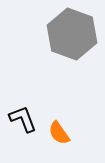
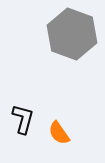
black L-shape: rotated 36 degrees clockwise
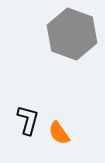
black L-shape: moved 5 px right, 1 px down
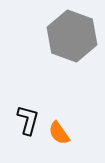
gray hexagon: moved 2 px down
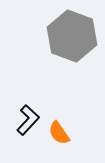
black L-shape: rotated 28 degrees clockwise
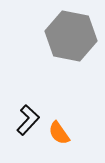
gray hexagon: moved 1 px left; rotated 9 degrees counterclockwise
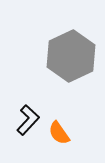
gray hexagon: moved 20 px down; rotated 24 degrees clockwise
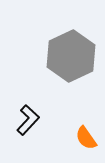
orange semicircle: moved 27 px right, 5 px down
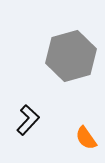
gray hexagon: rotated 9 degrees clockwise
